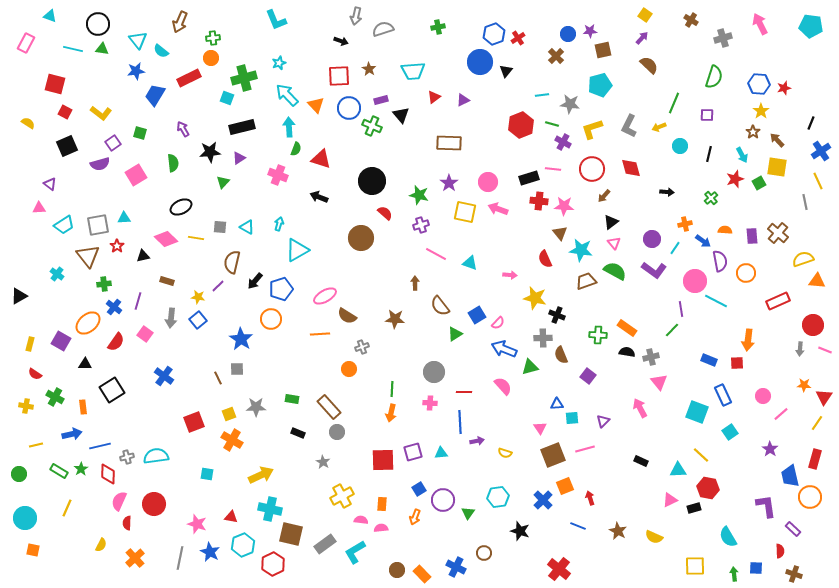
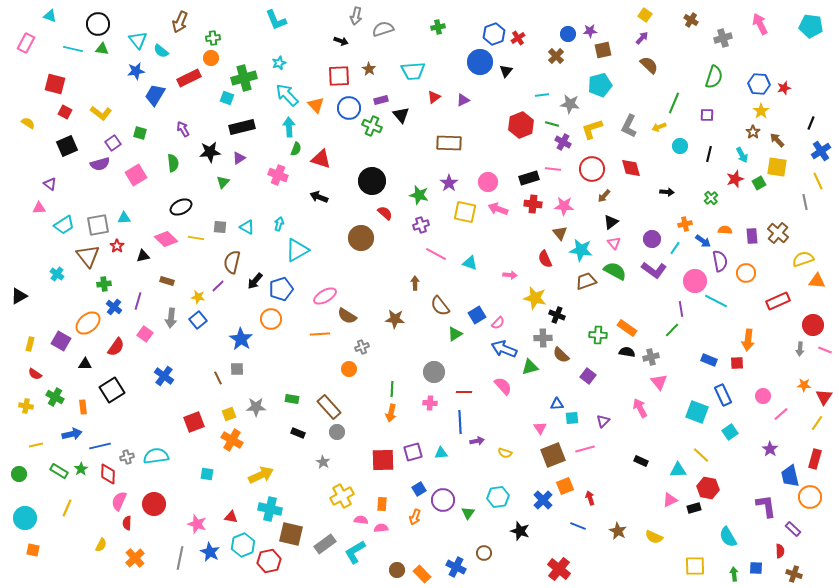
red cross at (539, 201): moved 6 px left, 3 px down
red semicircle at (116, 342): moved 5 px down
brown semicircle at (561, 355): rotated 24 degrees counterclockwise
red hexagon at (273, 564): moved 4 px left, 3 px up; rotated 15 degrees clockwise
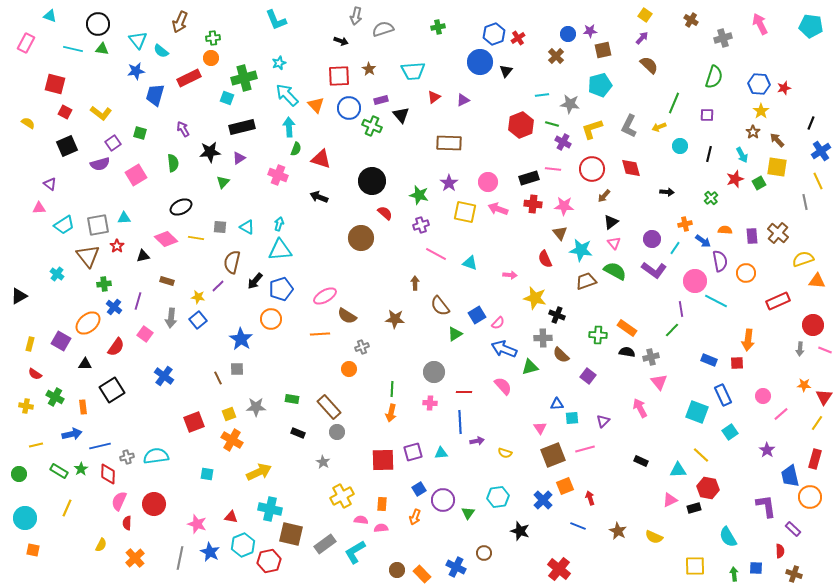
blue trapezoid at (155, 95): rotated 15 degrees counterclockwise
cyan triangle at (297, 250): moved 17 px left; rotated 25 degrees clockwise
purple star at (770, 449): moved 3 px left, 1 px down
yellow arrow at (261, 475): moved 2 px left, 3 px up
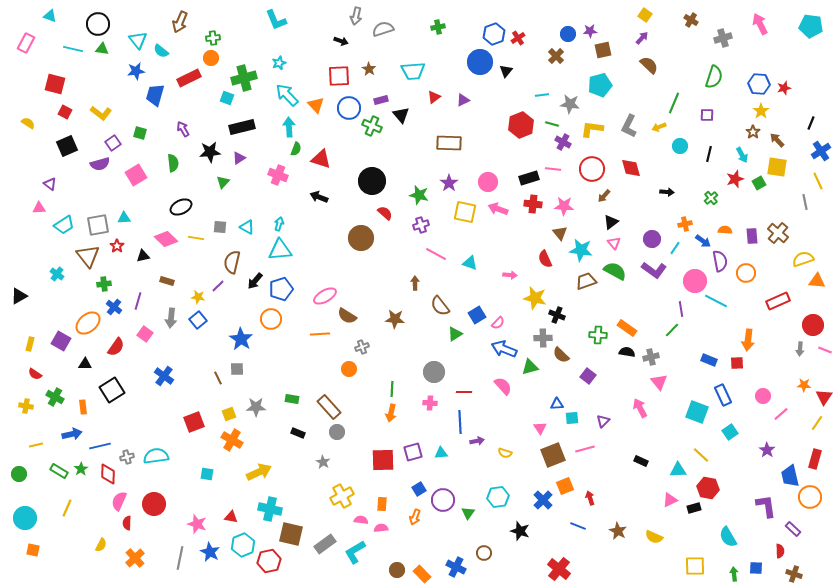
yellow L-shape at (592, 129): rotated 25 degrees clockwise
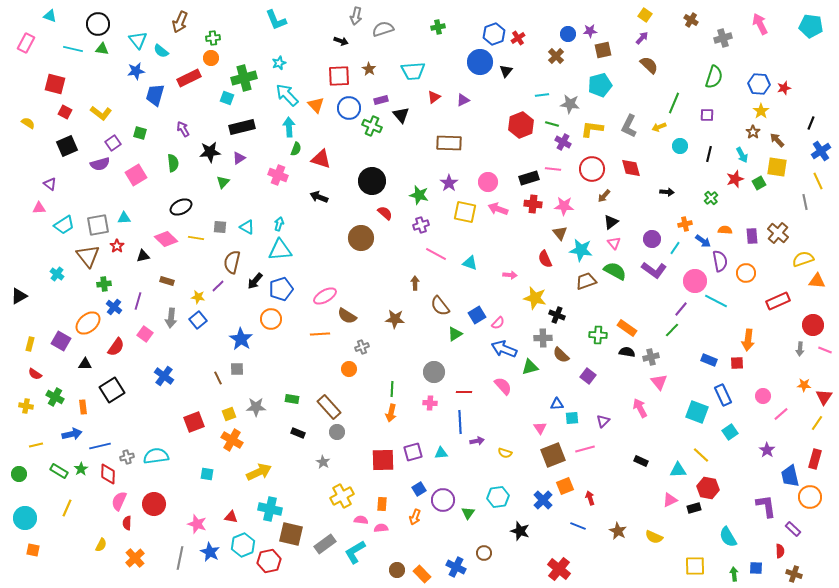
purple line at (681, 309): rotated 49 degrees clockwise
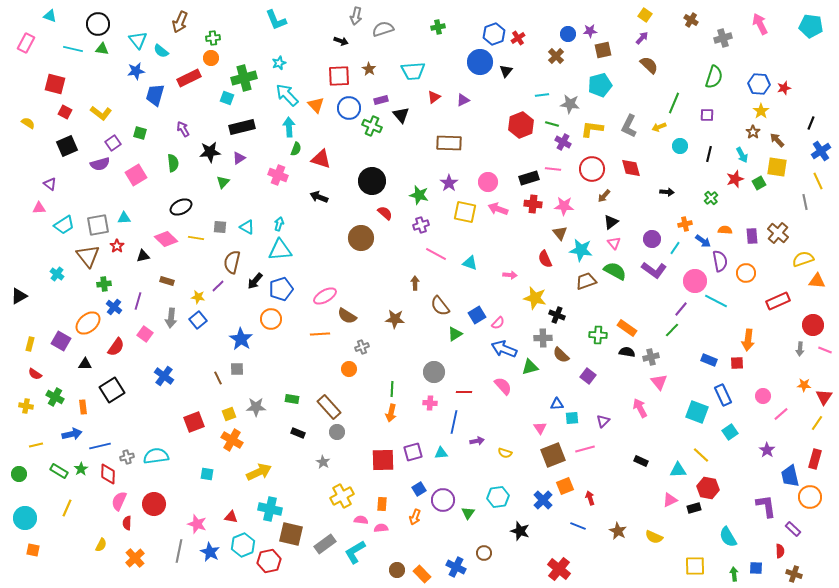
blue line at (460, 422): moved 6 px left; rotated 15 degrees clockwise
gray line at (180, 558): moved 1 px left, 7 px up
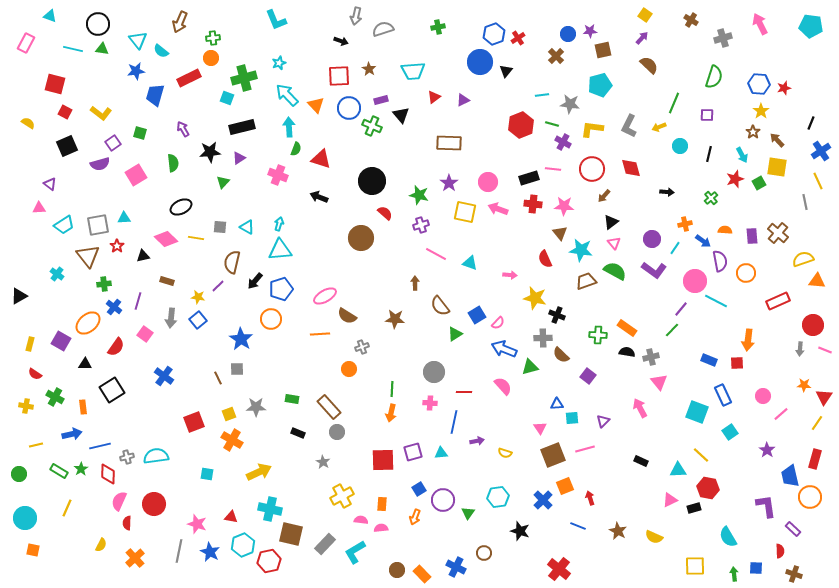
gray rectangle at (325, 544): rotated 10 degrees counterclockwise
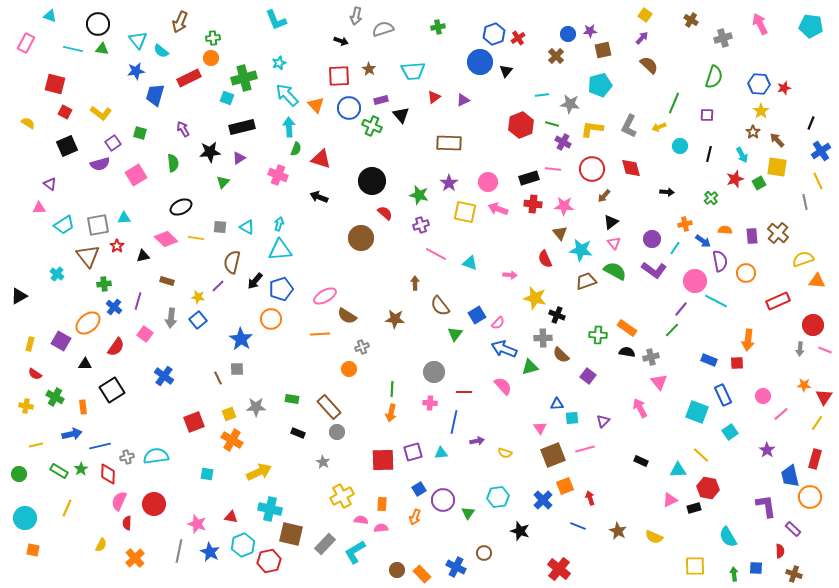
green triangle at (455, 334): rotated 21 degrees counterclockwise
